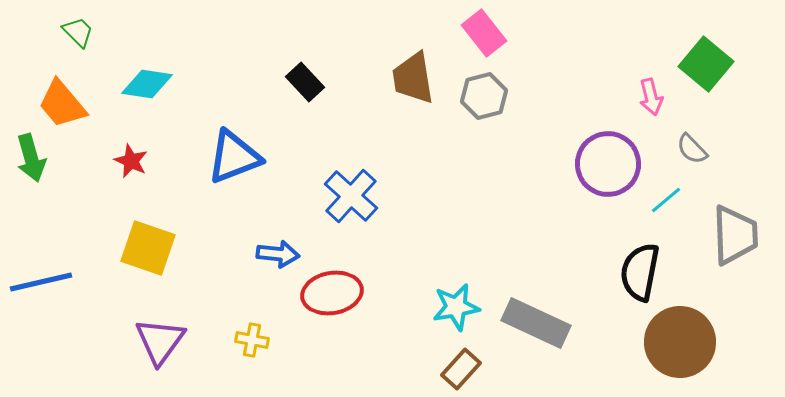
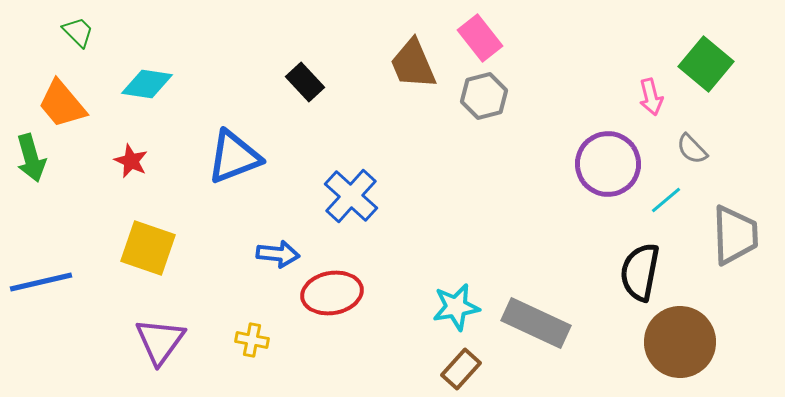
pink rectangle: moved 4 px left, 5 px down
brown trapezoid: moved 14 px up; rotated 14 degrees counterclockwise
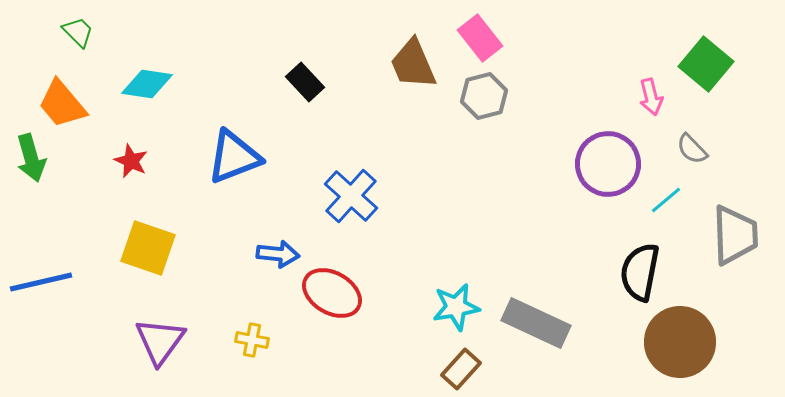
red ellipse: rotated 40 degrees clockwise
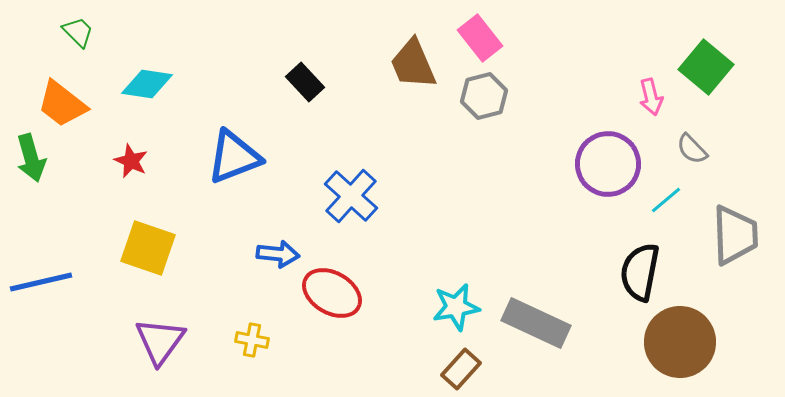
green square: moved 3 px down
orange trapezoid: rotated 12 degrees counterclockwise
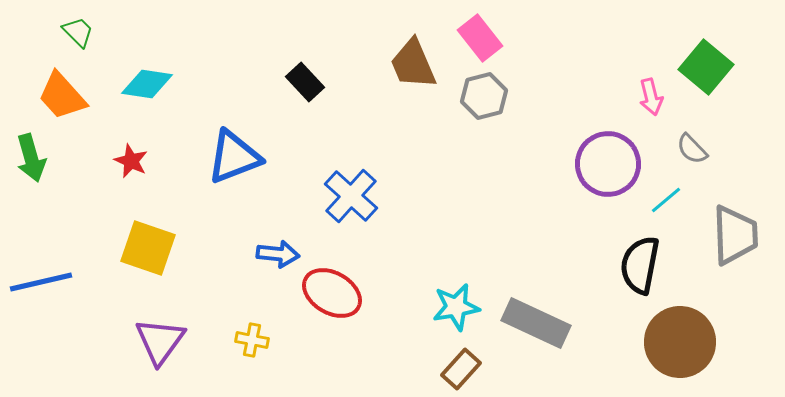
orange trapezoid: moved 8 px up; rotated 10 degrees clockwise
black semicircle: moved 7 px up
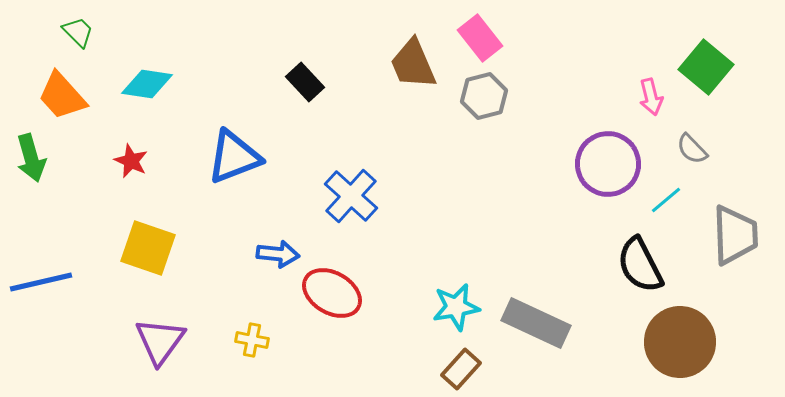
black semicircle: rotated 38 degrees counterclockwise
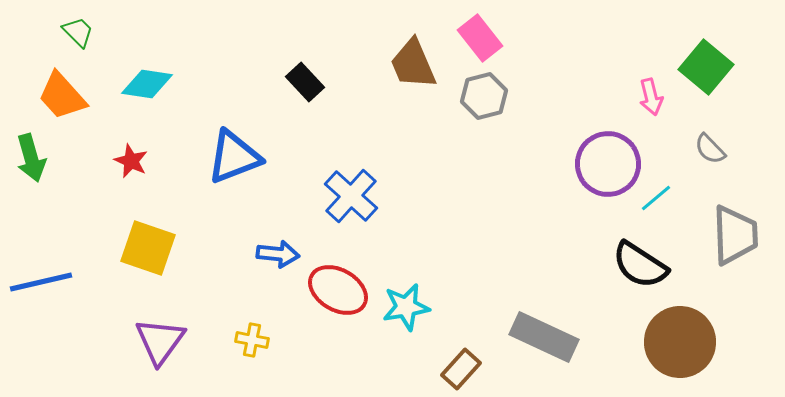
gray semicircle: moved 18 px right
cyan line: moved 10 px left, 2 px up
black semicircle: rotated 30 degrees counterclockwise
red ellipse: moved 6 px right, 3 px up
cyan star: moved 50 px left
gray rectangle: moved 8 px right, 14 px down
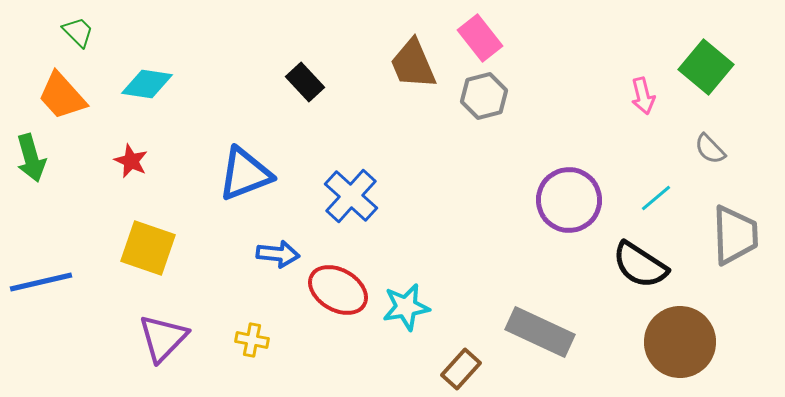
pink arrow: moved 8 px left, 1 px up
blue triangle: moved 11 px right, 17 px down
purple circle: moved 39 px left, 36 px down
gray rectangle: moved 4 px left, 5 px up
purple triangle: moved 3 px right, 3 px up; rotated 8 degrees clockwise
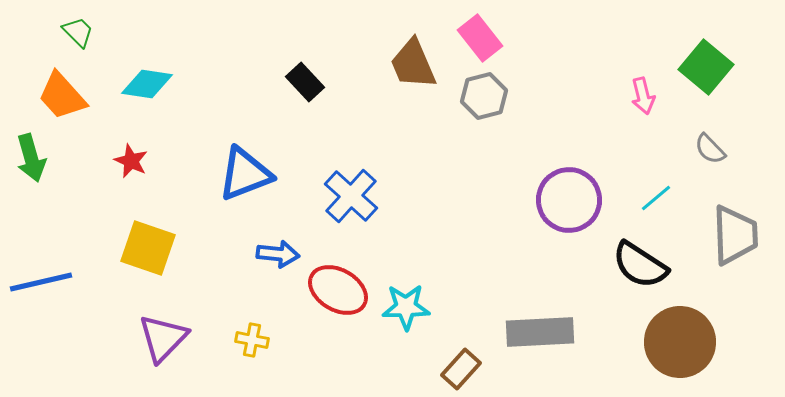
cyan star: rotated 9 degrees clockwise
gray rectangle: rotated 28 degrees counterclockwise
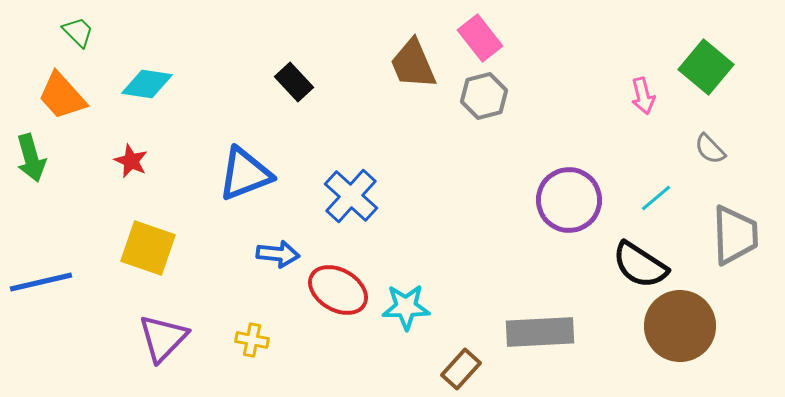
black rectangle: moved 11 px left
brown circle: moved 16 px up
